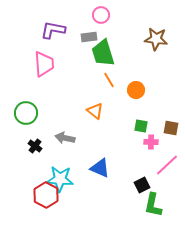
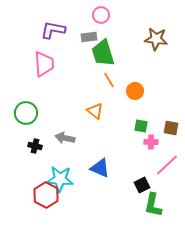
orange circle: moved 1 px left, 1 px down
black cross: rotated 24 degrees counterclockwise
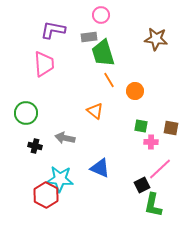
pink line: moved 7 px left, 4 px down
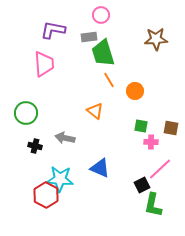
brown star: rotated 10 degrees counterclockwise
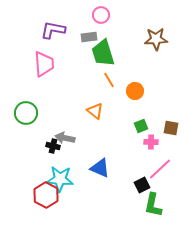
green square: rotated 32 degrees counterclockwise
black cross: moved 18 px right
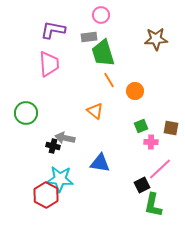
pink trapezoid: moved 5 px right
blue triangle: moved 5 px up; rotated 15 degrees counterclockwise
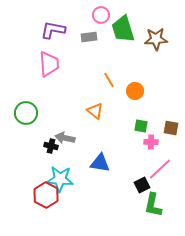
green trapezoid: moved 20 px right, 24 px up
green square: rotated 32 degrees clockwise
black cross: moved 2 px left
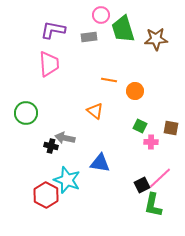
orange line: rotated 49 degrees counterclockwise
green square: moved 1 px left; rotated 16 degrees clockwise
pink line: moved 9 px down
cyan star: moved 7 px right, 1 px down; rotated 16 degrees clockwise
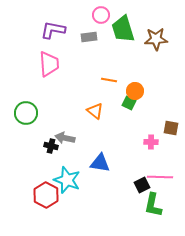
green square: moved 11 px left, 23 px up
pink line: moved 1 px up; rotated 45 degrees clockwise
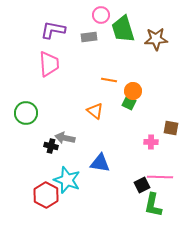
orange circle: moved 2 px left
